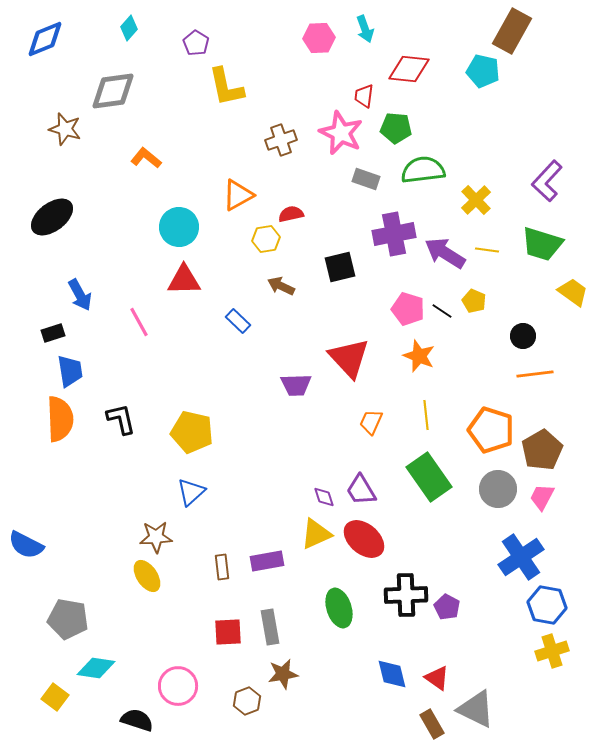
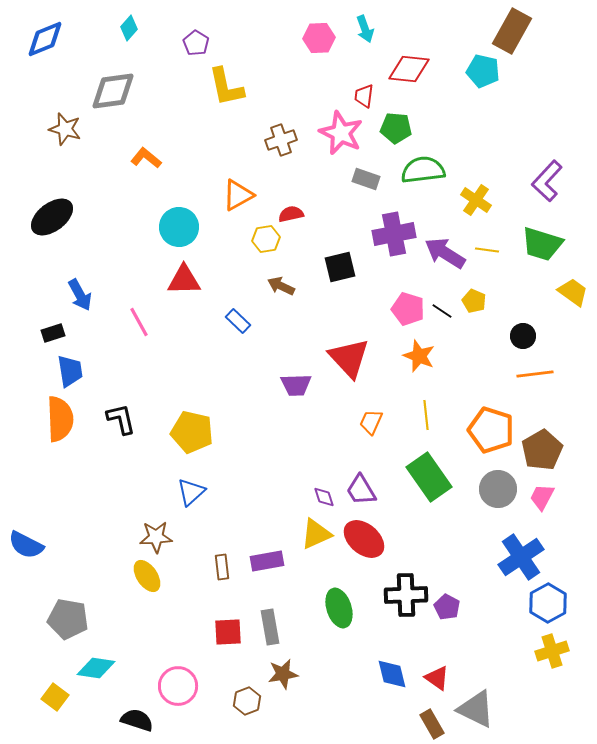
yellow cross at (476, 200): rotated 12 degrees counterclockwise
blue hexagon at (547, 605): moved 1 px right, 2 px up; rotated 21 degrees clockwise
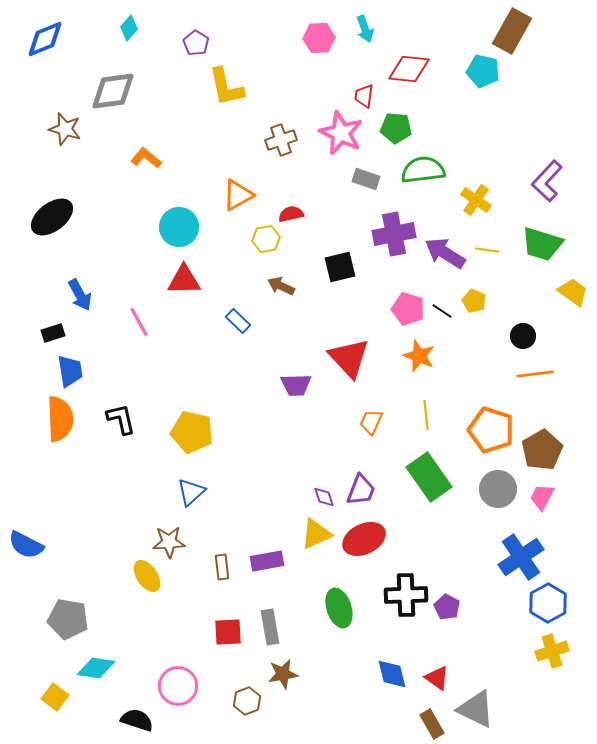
purple trapezoid at (361, 490): rotated 128 degrees counterclockwise
brown star at (156, 537): moved 13 px right, 5 px down
red ellipse at (364, 539): rotated 66 degrees counterclockwise
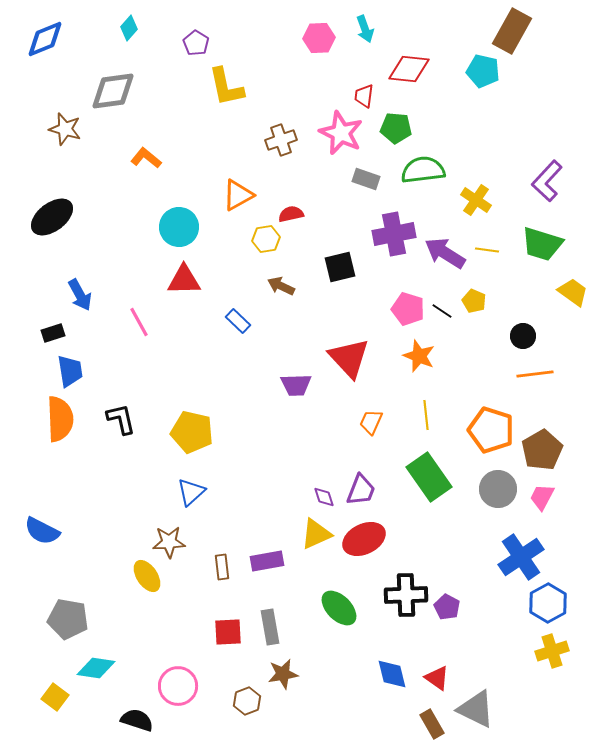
blue semicircle at (26, 545): moved 16 px right, 14 px up
green ellipse at (339, 608): rotated 27 degrees counterclockwise
